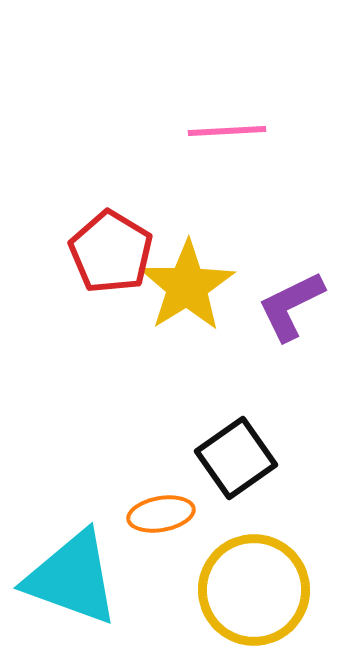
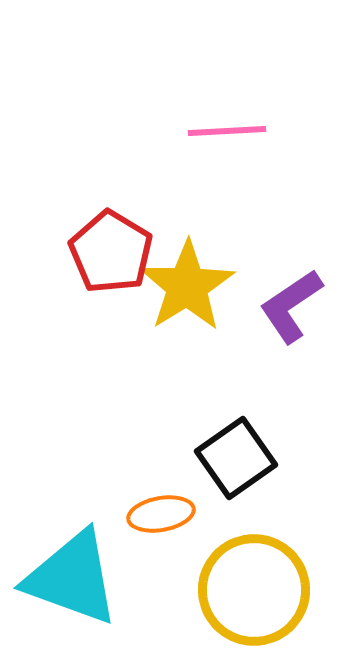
purple L-shape: rotated 8 degrees counterclockwise
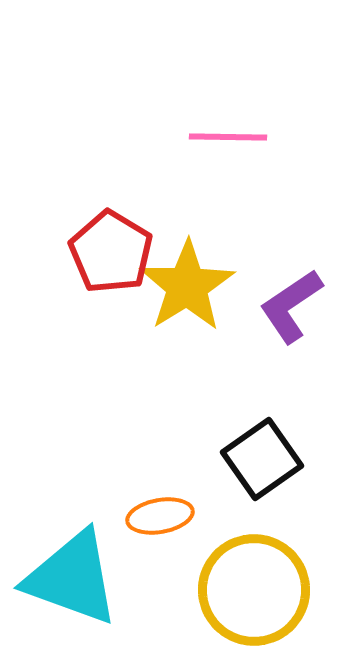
pink line: moved 1 px right, 6 px down; rotated 4 degrees clockwise
black square: moved 26 px right, 1 px down
orange ellipse: moved 1 px left, 2 px down
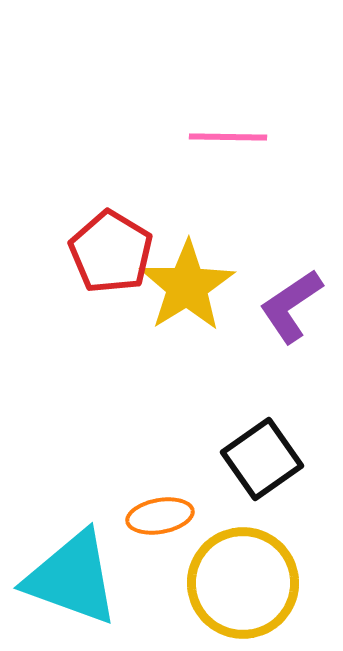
yellow circle: moved 11 px left, 7 px up
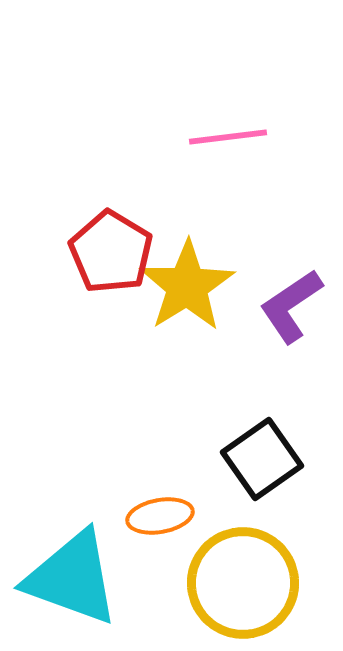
pink line: rotated 8 degrees counterclockwise
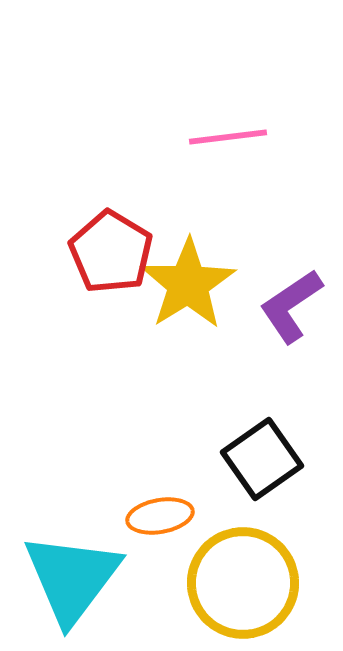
yellow star: moved 1 px right, 2 px up
cyan triangle: rotated 47 degrees clockwise
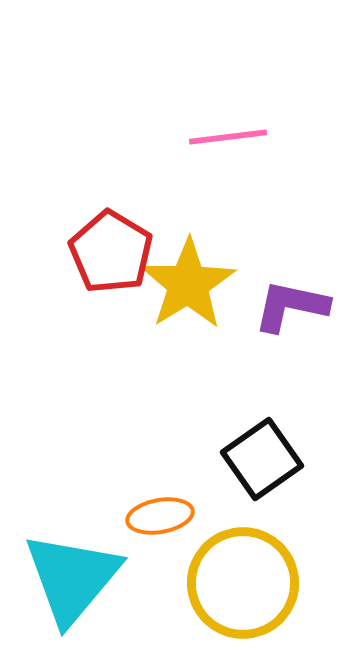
purple L-shape: rotated 46 degrees clockwise
cyan triangle: rotated 3 degrees clockwise
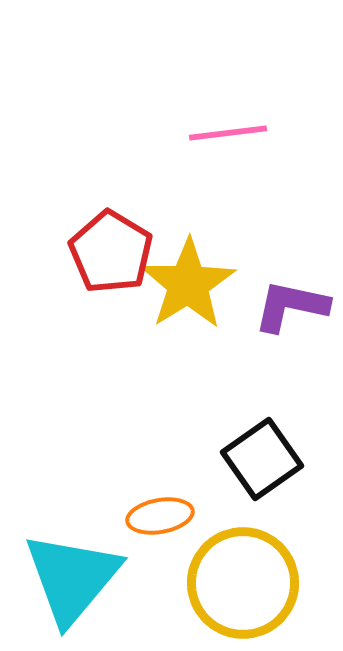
pink line: moved 4 px up
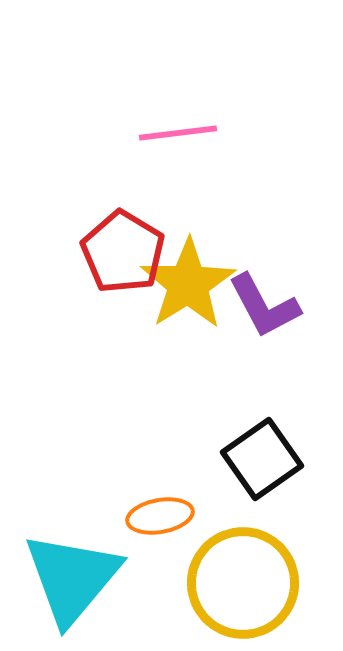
pink line: moved 50 px left
red pentagon: moved 12 px right
purple L-shape: moved 27 px left; rotated 130 degrees counterclockwise
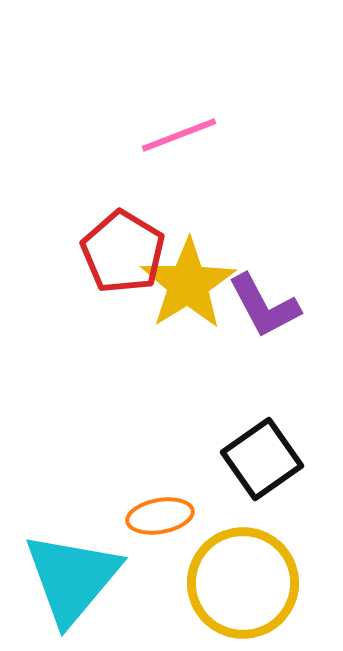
pink line: moved 1 px right, 2 px down; rotated 14 degrees counterclockwise
